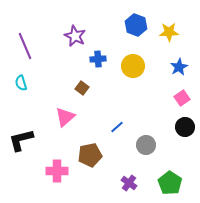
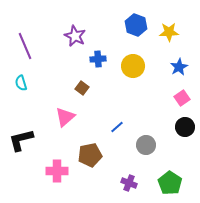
purple cross: rotated 14 degrees counterclockwise
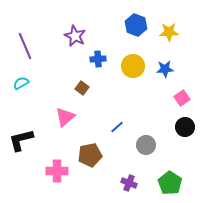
blue star: moved 14 px left, 2 px down; rotated 24 degrees clockwise
cyan semicircle: rotated 77 degrees clockwise
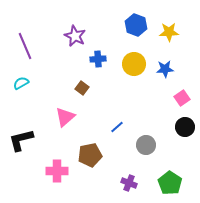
yellow circle: moved 1 px right, 2 px up
